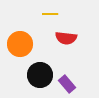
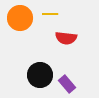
orange circle: moved 26 px up
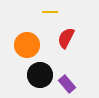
yellow line: moved 2 px up
orange circle: moved 7 px right, 27 px down
red semicircle: rotated 110 degrees clockwise
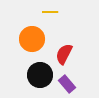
red semicircle: moved 2 px left, 16 px down
orange circle: moved 5 px right, 6 px up
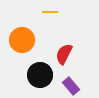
orange circle: moved 10 px left, 1 px down
purple rectangle: moved 4 px right, 2 px down
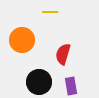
red semicircle: moved 1 px left; rotated 10 degrees counterclockwise
black circle: moved 1 px left, 7 px down
purple rectangle: rotated 30 degrees clockwise
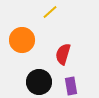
yellow line: rotated 42 degrees counterclockwise
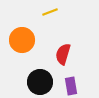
yellow line: rotated 21 degrees clockwise
black circle: moved 1 px right
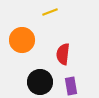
red semicircle: rotated 10 degrees counterclockwise
